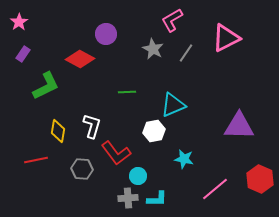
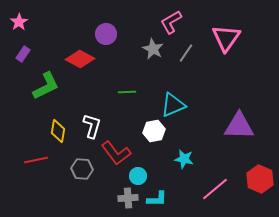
pink L-shape: moved 1 px left, 2 px down
pink triangle: rotated 28 degrees counterclockwise
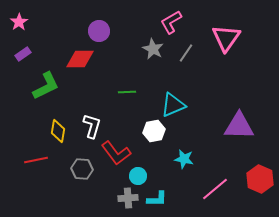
purple circle: moved 7 px left, 3 px up
purple rectangle: rotated 21 degrees clockwise
red diamond: rotated 28 degrees counterclockwise
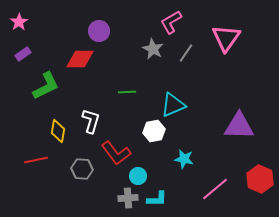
white L-shape: moved 1 px left, 5 px up
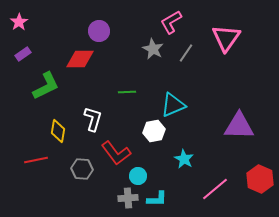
white L-shape: moved 2 px right, 2 px up
cyan star: rotated 18 degrees clockwise
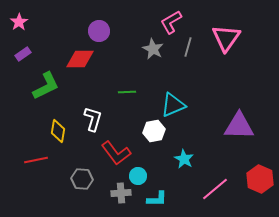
gray line: moved 2 px right, 6 px up; rotated 18 degrees counterclockwise
gray hexagon: moved 10 px down
gray cross: moved 7 px left, 5 px up
